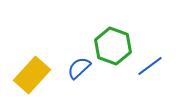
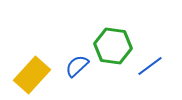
green hexagon: rotated 12 degrees counterclockwise
blue semicircle: moved 2 px left, 2 px up
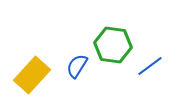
green hexagon: moved 1 px up
blue semicircle: rotated 15 degrees counterclockwise
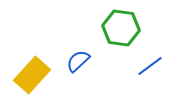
green hexagon: moved 8 px right, 17 px up
blue semicircle: moved 1 px right, 5 px up; rotated 15 degrees clockwise
